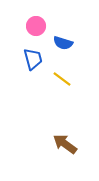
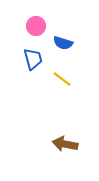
brown arrow: rotated 25 degrees counterclockwise
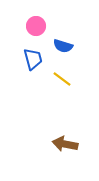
blue semicircle: moved 3 px down
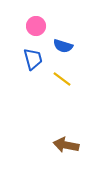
brown arrow: moved 1 px right, 1 px down
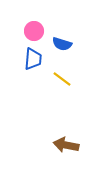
pink circle: moved 2 px left, 5 px down
blue semicircle: moved 1 px left, 2 px up
blue trapezoid: rotated 20 degrees clockwise
